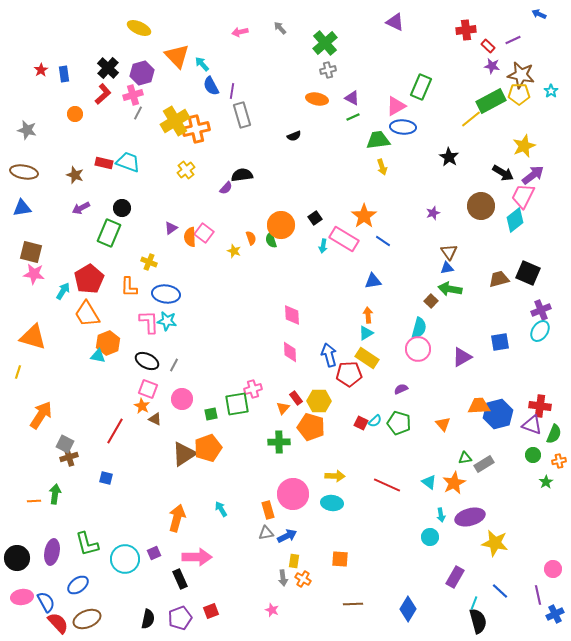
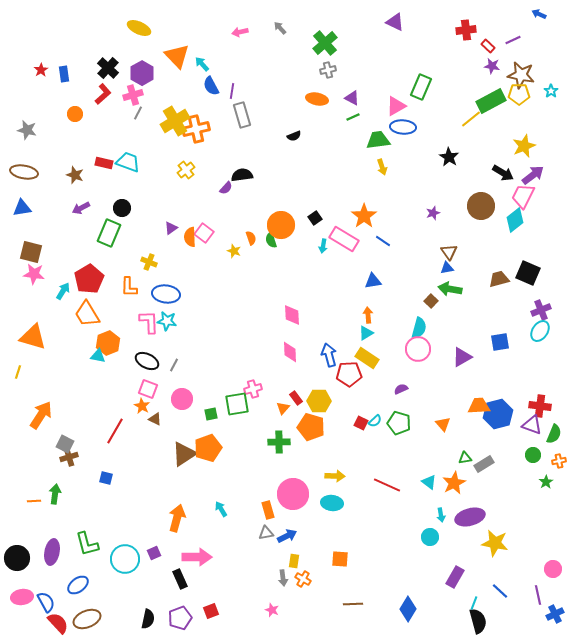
purple hexagon at (142, 73): rotated 15 degrees counterclockwise
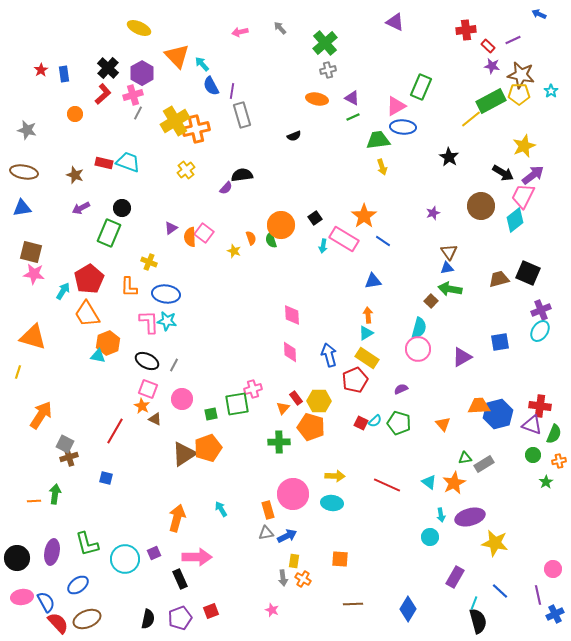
red pentagon at (349, 374): moved 6 px right, 6 px down; rotated 20 degrees counterclockwise
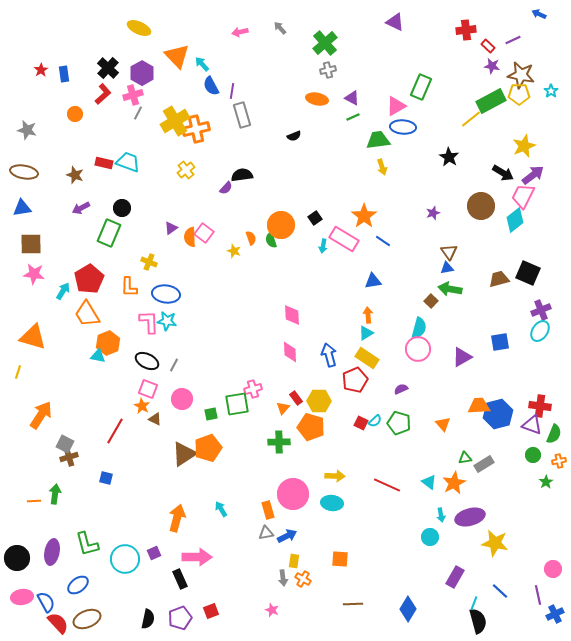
brown square at (31, 252): moved 8 px up; rotated 15 degrees counterclockwise
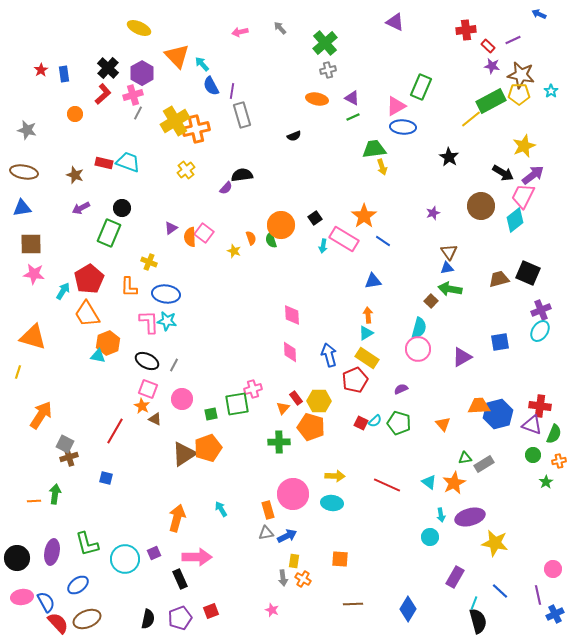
green trapezoid at (378, 140): moved 4 px left, 9 px down
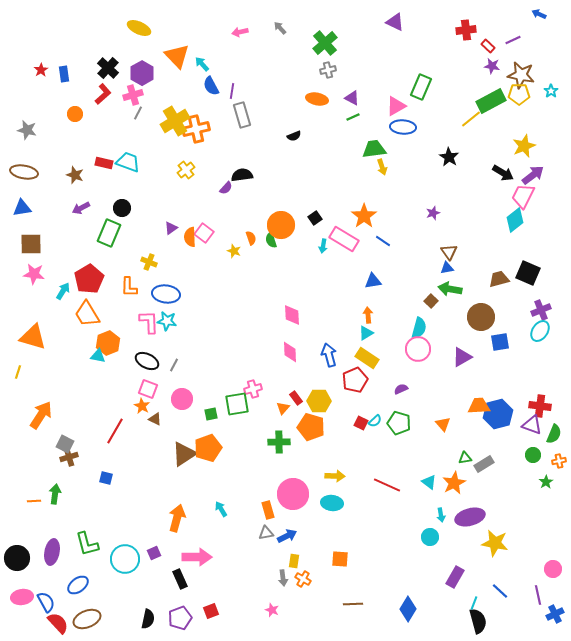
brown circle at (481, 206): moved 111 px down
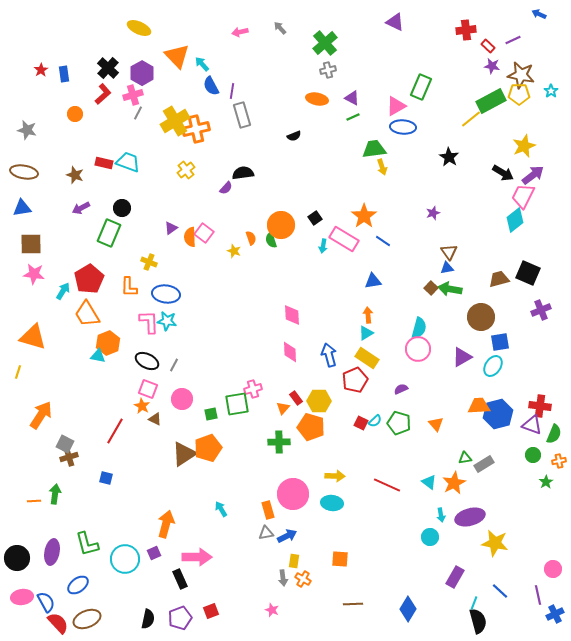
black semicircle at (242, 175): moved 1 px right, 2 px up
brown square at (431, 301): moved 13 px up
cyan ellipse at (540, 331): moved 47 px left, 35 px down
orange triangle at (443, 424): moved 7 px left
orange arrow at (177, 518): moved 11 px left, 6 px down
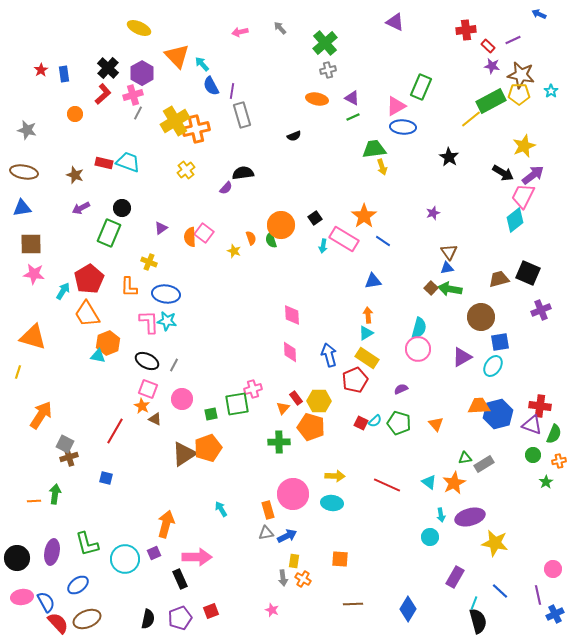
purple triangle at (171, 228): moved 10 px left
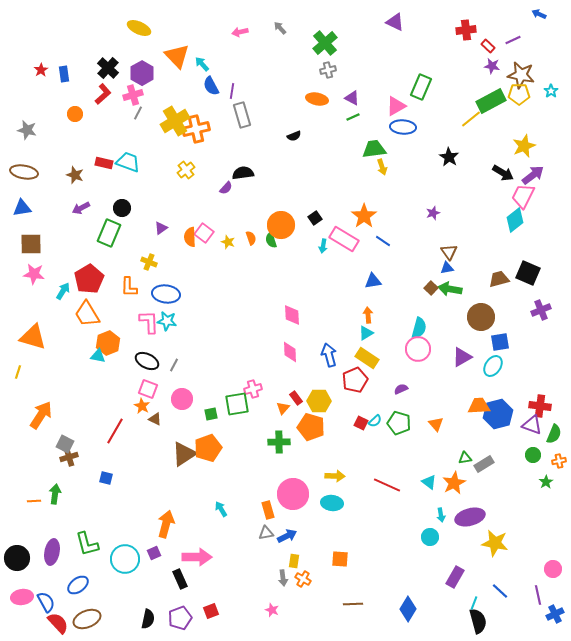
yellow star at (234, 251): moved 6 px left, 9 px up
